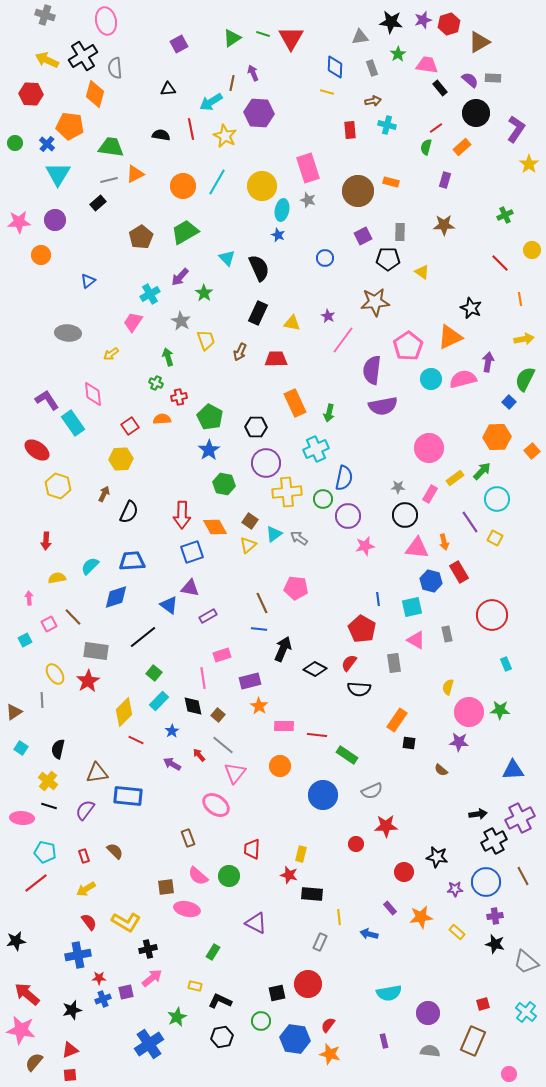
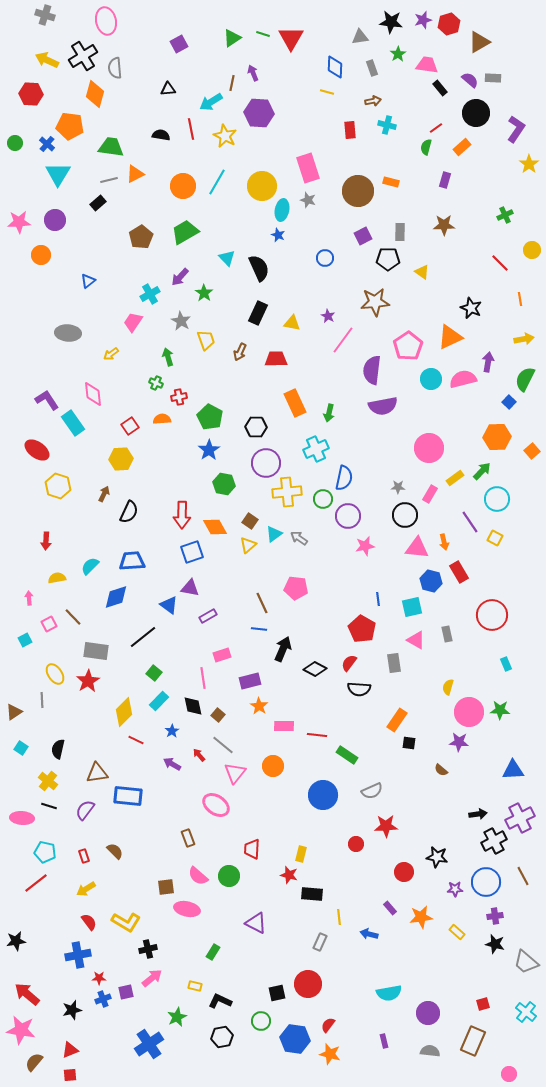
orange circle at (280, 766): moved 7 px left
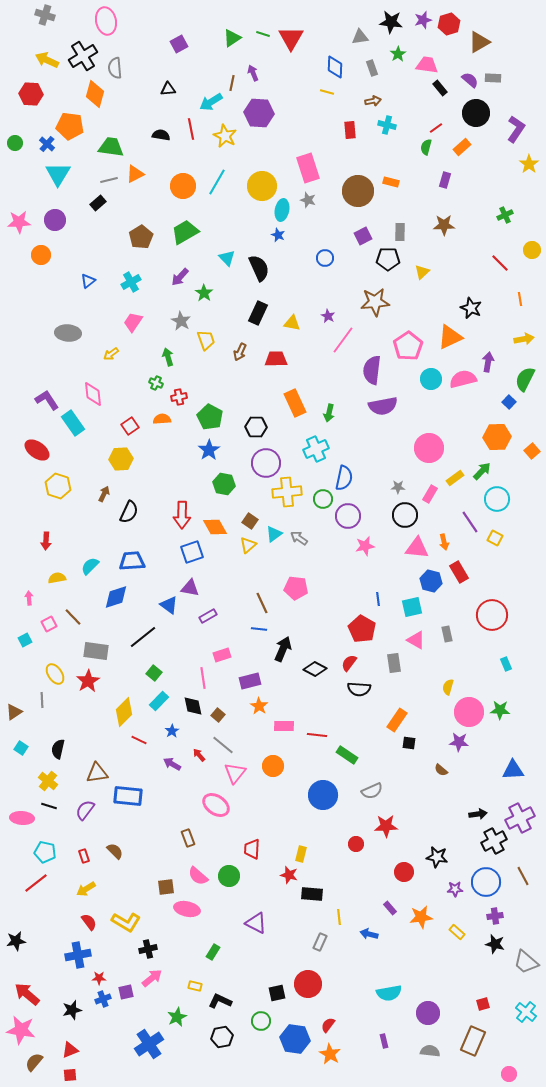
yellow triangle at (422, 272): rotated 42 degrees clockwise
cyan cross at (150, 294): moved 19 px left, 12 px up
red line at (136, 740): moved 3 px right
orange star at (330, 1054): rotated 15 degrees clockwise
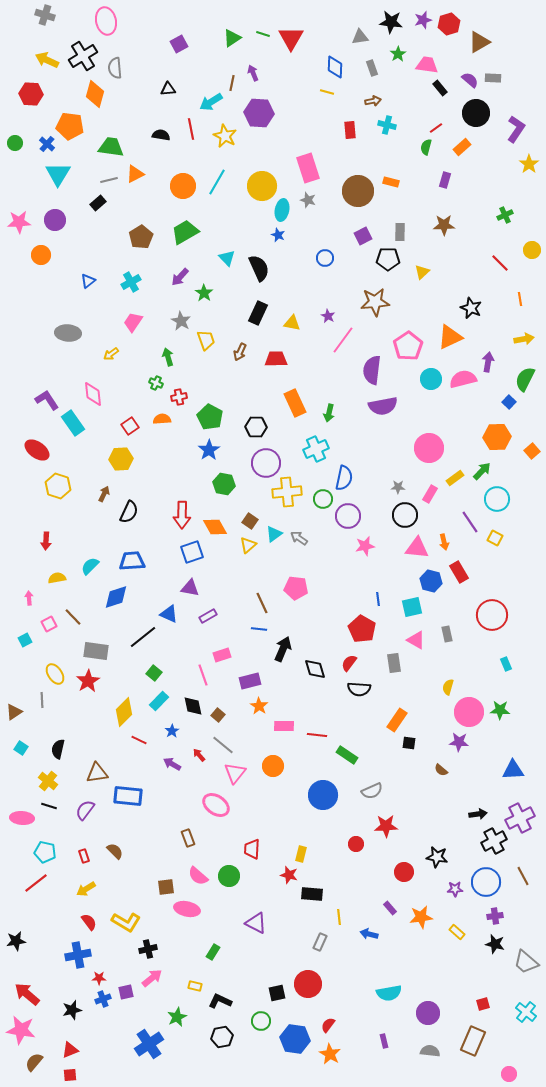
blue triangle at (169, 605): moved 9 px down; rotated 12 degrees counterclockwise
black diamond at (315, 669): rotated 45 degrees clockwise
pink line at (203, 678): moved 3 px up; rotated 10 degrees counterclockwise
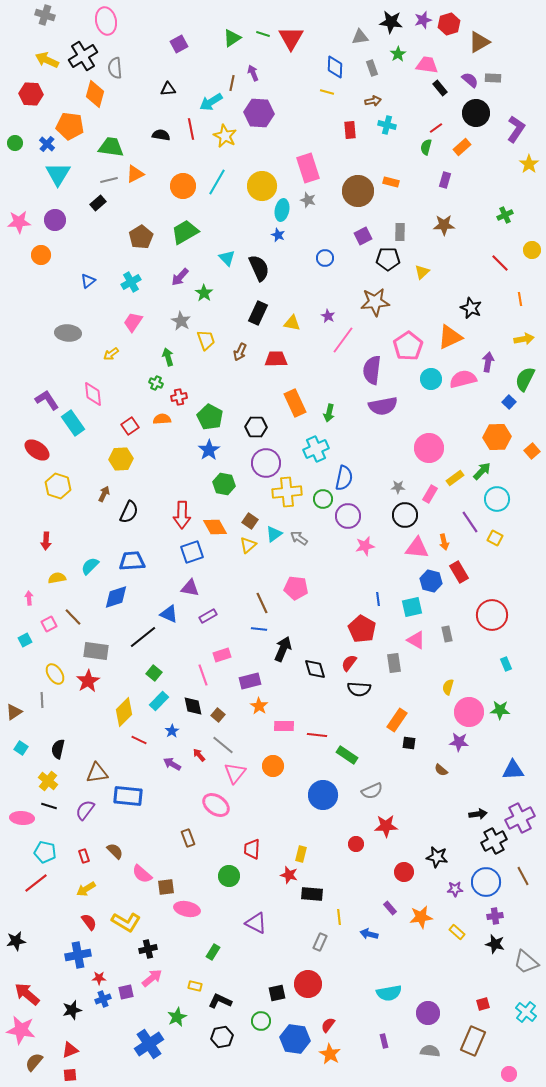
pink semicircle at (198, 876): moved 56 px left, 2 px up
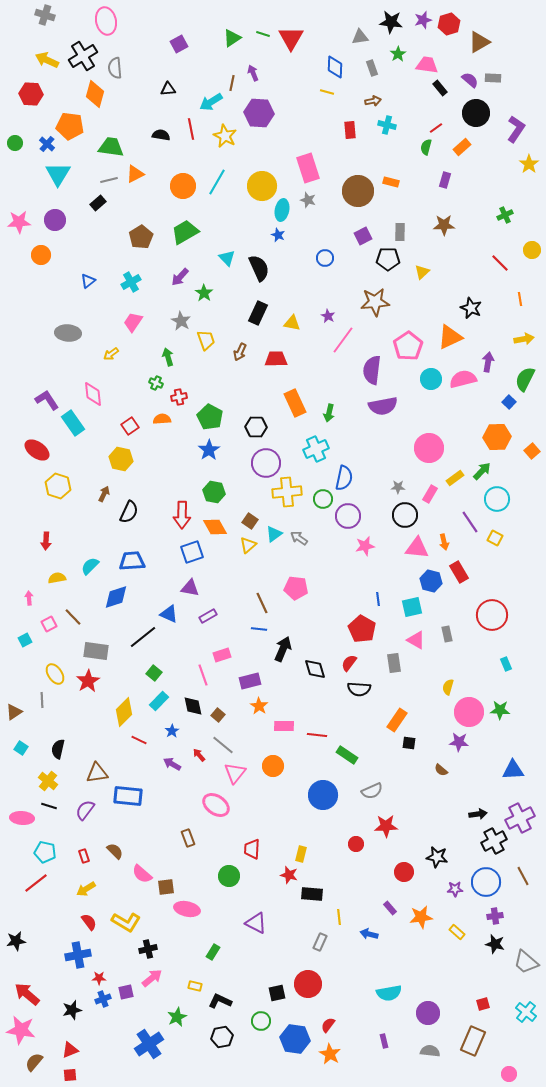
yellow hexagon at (121, 459): rotated 15 degrees clockwise
green hexagon at (224, 484): moved 10 px left, 8 px down
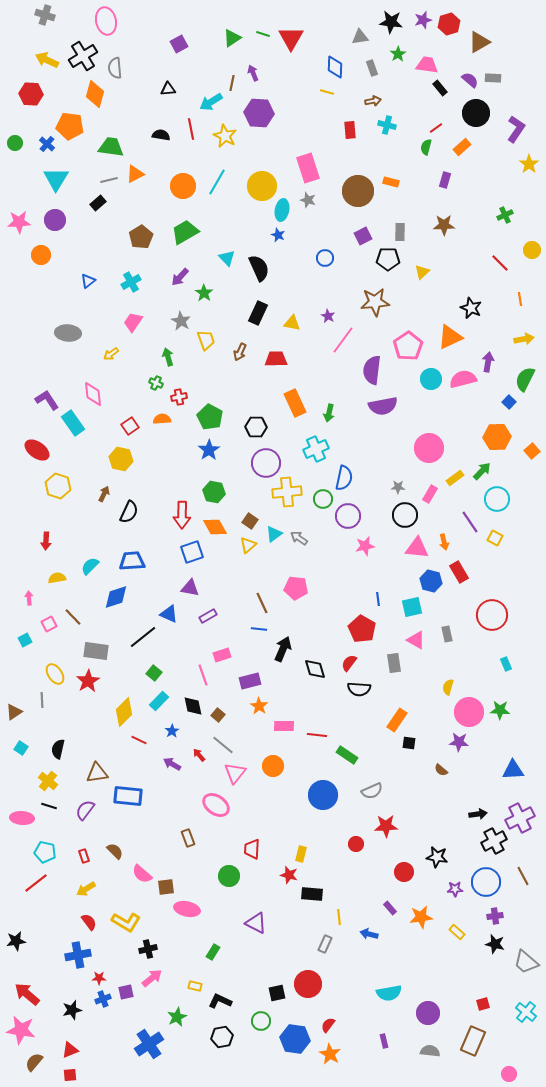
cyan triangle at (58, 174): moved 2 px left, 5 px down
gray rectangle at (320, 942): moved 5 px right, 2 px down
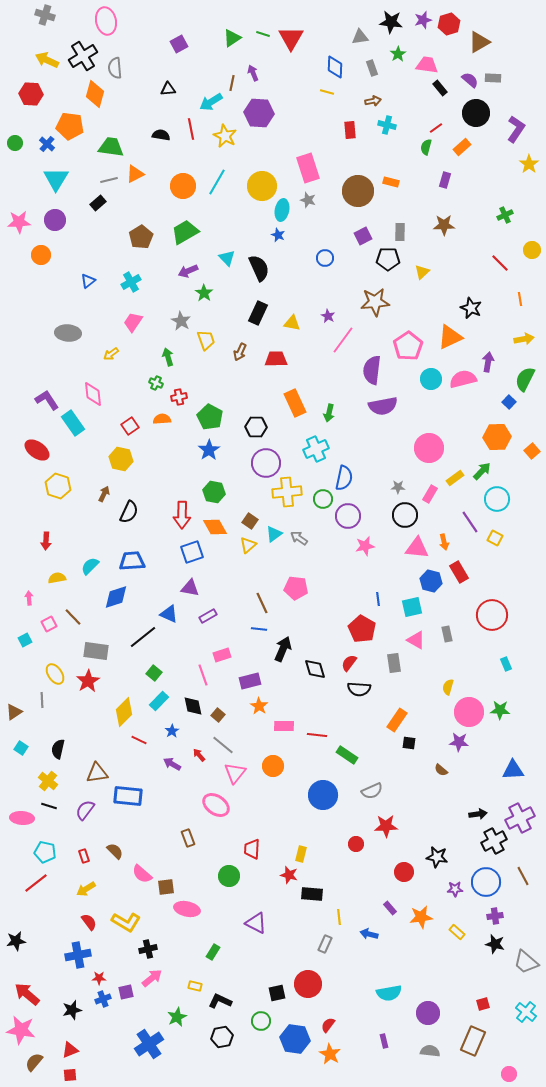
purple arrow at (180, 277): moved 8 px right, 6 px up; rotated 24 degrees clockwise
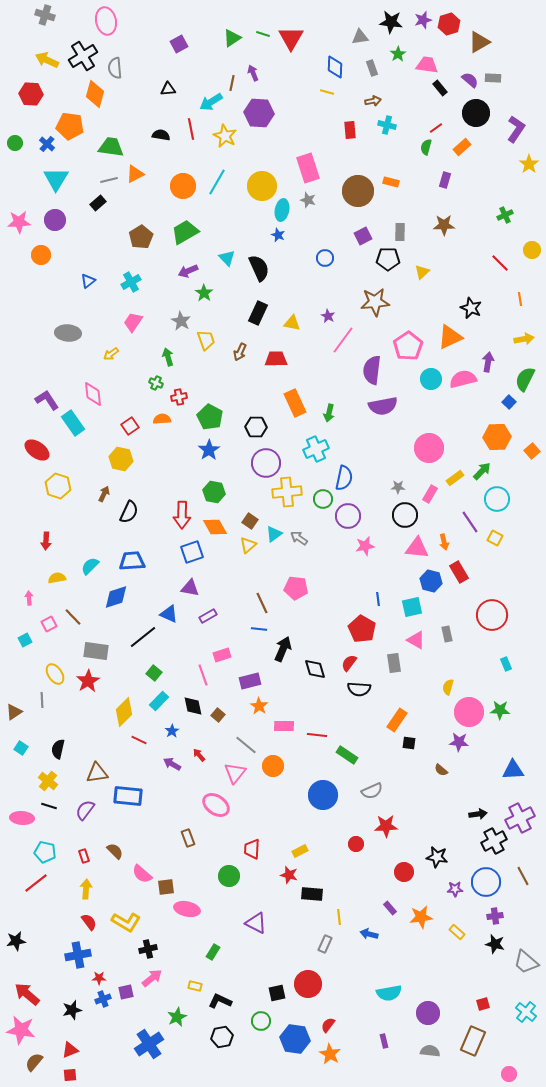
gray line at (223, 745): moved 23 px right
yellow rectangle at (301, 854): moved 1 px left, 3 px up; rotated 49 degrees clockwise
yellow arrow at (86, 889): rotated 126 degrees clockwise
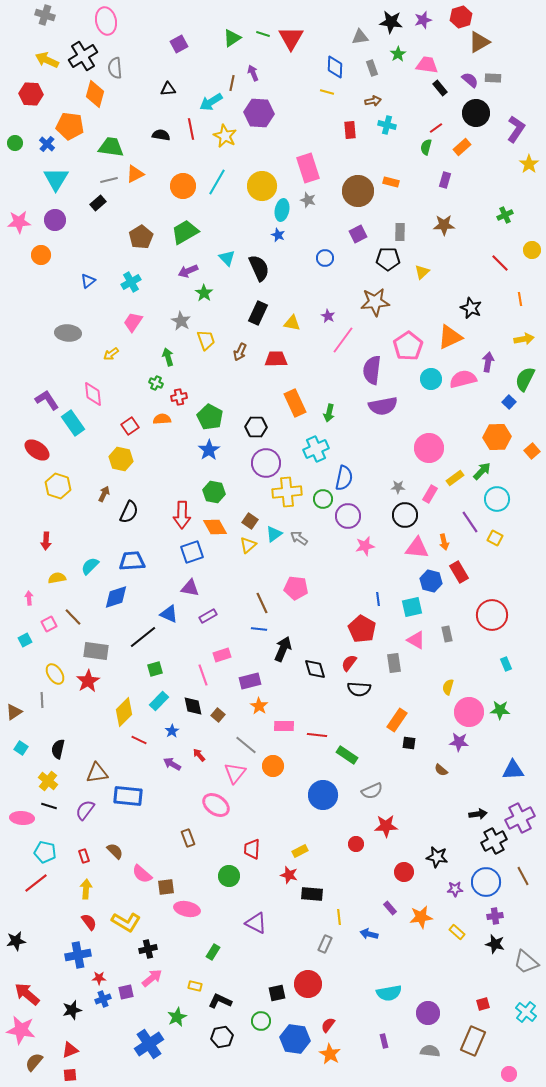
red hexagon at (449, 24): moved 12 px right, 7 px up
purple square at (363, 236): moved 5 px left, 2 px up
green square at (154, 673): moved 1 px right, 4 px up; rotated 35 degrees clockwise
